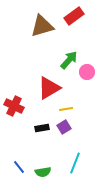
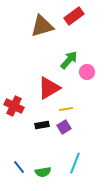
black rectangle: moved 3 px up
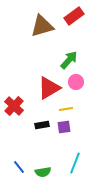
pink circle: moved 11 px left, 10 px down
red cross: rotated 18 degrees clockwise
purple square: rotated 24 degrees clockwise
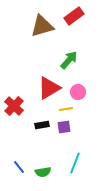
pink circle: moved 2 px right, 10 px down
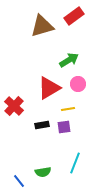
green arrow: rotated 18 degrees clockwise
pink circle: moved 8 px up
yellow line: moved 2 px right
blue line: moved 14 px down
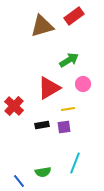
pink circle: moved 5 px right
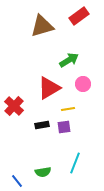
red rectangle: moved 5 px right
blue line: moved 2 px left
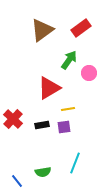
red rectangle: moved 2 px right, 12 px down
brown triangle: moved 4 px down; rotated 20 degrees counterclockwise
green arrow: rotated 24 degrees counterclockwise
pink circle: moved 6 px right, 11 px up
red cross: moved 1 px left, 13 px down
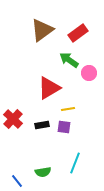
red rectangle: moved 3 px left, 5 px down
green arrow: rotated 90 degrees counterclockwise
purple square: rotated 16 degrees clockwise
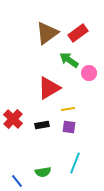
brown triangle: moved 5 px right, 3 px down
purple square: moved 5 px right
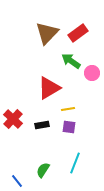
brown triangle: rotated 10 degrees counterclockwise
green arrow: moved 2 px right, 1 px down
pink circle: moved 3 px right
green semicircle: moved 2 px up; rotated 133 degrees clockwise
